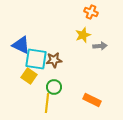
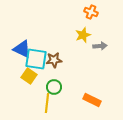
blue triangle: moved 1 px right, 4 px down
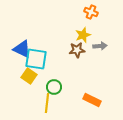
brown star: moved 23 px right, 10 px up
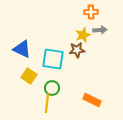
orange cross: rotated 24 degrees counterclockwise
gray arrow: moved 16 px up
cyan square: moved 17 px right
green circle: moved 2 px left, 1 px down
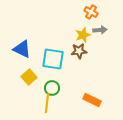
orange cross: rotated 32 degrees clockwise
brown star: moved 2 px right, 1 px down
yellow square: moved 1 px down; rotated 14 degrees clockwise
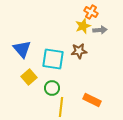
yellow star: moved 9 px up
blue triangle: rotated 24 degrees clockwise
yellow line: moved 14 px right, 4 px down
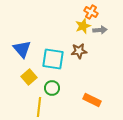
yellow line: moved 22 px left
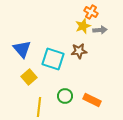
cyan square: rotated 10 degrees clockwise
green circle: moved 13 px right, 8 px down
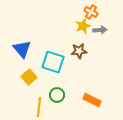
cyan square: moved 3 px down
green circle: moved 8 px left, 1 px up
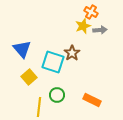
brown star: moved 7 px left, 2 px down; rotated 28 degrees counterclockwise
